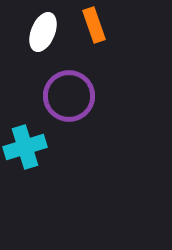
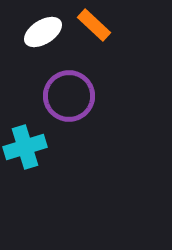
orange rectangle: rotated 28 degrees counterclockwise
white ellipse: rotated 36 degrees clockwise
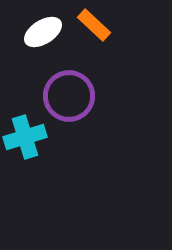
cyan cross: moved 10 px up
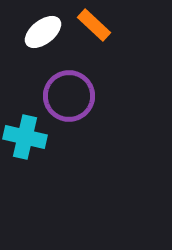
white ellipse: rotated 6 degrees counterclockwise
cyan cross: rotated 30 degrees clockwise
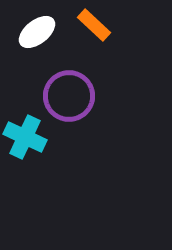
white ellipse: moved 6 px left
cyan cross: rotated 12 degrees clockwise
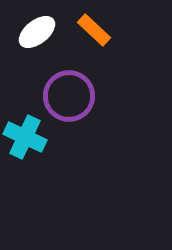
orange rectangle: moved 5 px down
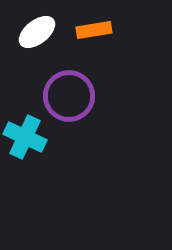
orange rectangle: rotated 52 degrees counterclockwise
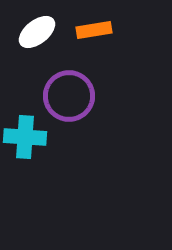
cyan cross: rotated 21 degrees counterclockwise
